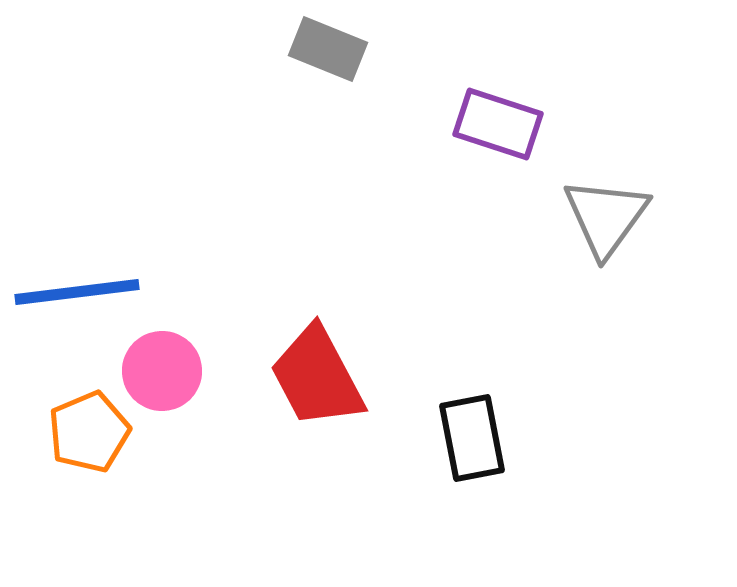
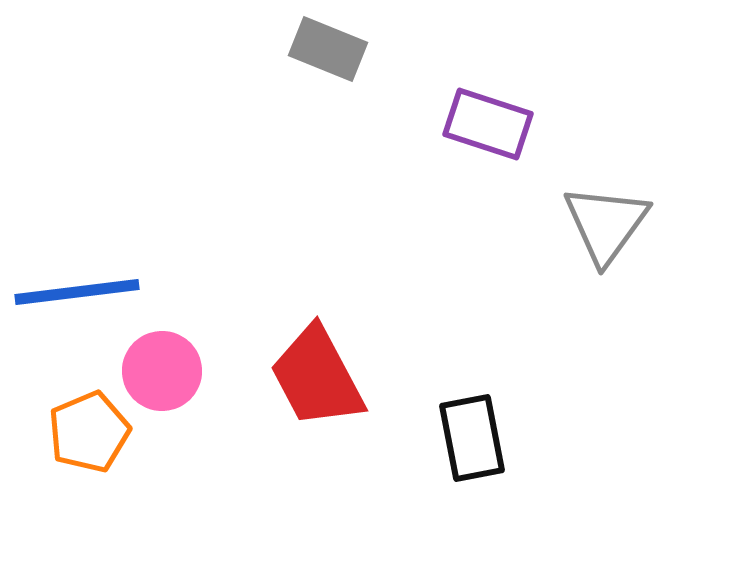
purple rectangle: moved 10 px left
gray triangle: moved 7 px down
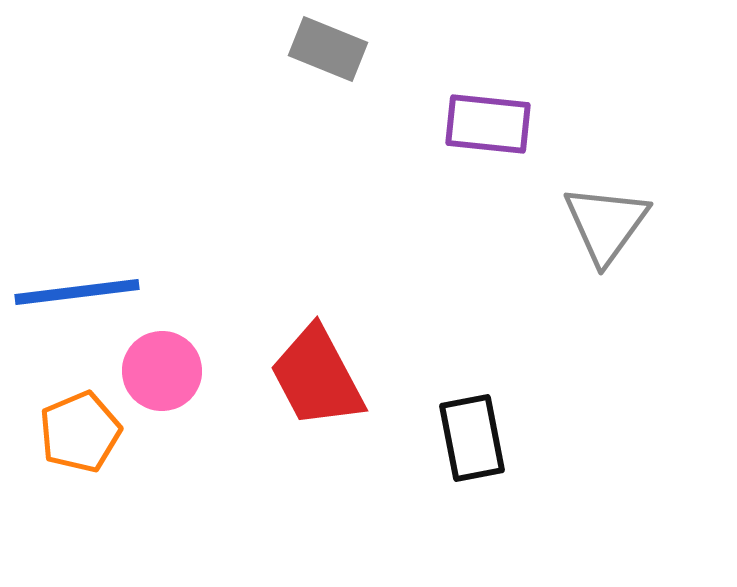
purple rectangle: rotated 12 degrees counterclockwise
orange pentagon: moved 9 px left
